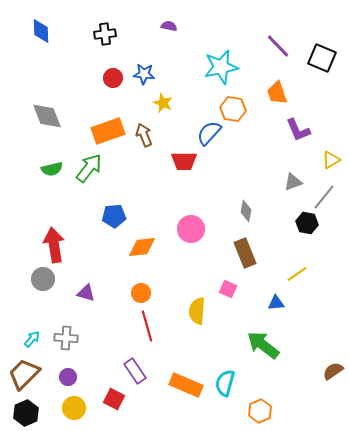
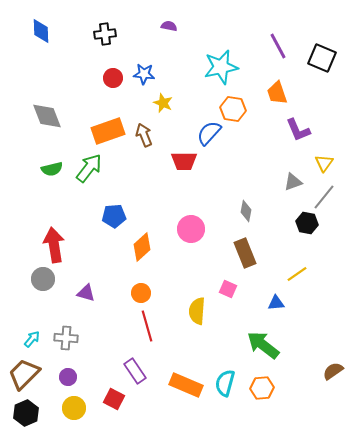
purple line at (278, 46): rotated 16 degrees clockwise
yellow triangle at (331, 160): moved 7 px left, 3 px down; rotated 24 degrees counterclockwise
orange diamond at (142, 247): rotated 36 degrees counterclockwise
orange hexagon at (260, 411): moved 2 px right, 23 px up; rotated 20 degrees clockwise
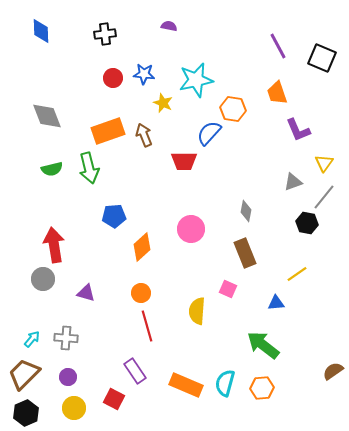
cyan star at (221, 67): moved 25 px left, 13 px down
green arrow at (89, 168): rotated 128 degrees clockwise
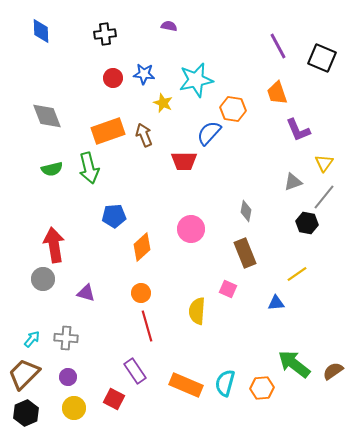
green arrow at (263, 345): moved 31 px right, 19 px down
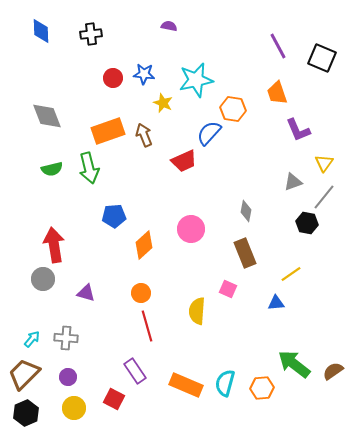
black cross at (105, 34): moved 14 px left
red trapezoid at (184, 161): rotated 24 degrees counterclockwise
orange diamond at (142, 247): moved 2 px right, 2 px up
yellow line at (297, 274): moved 6 px left
